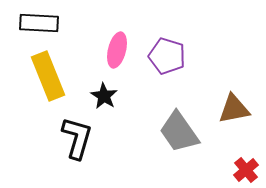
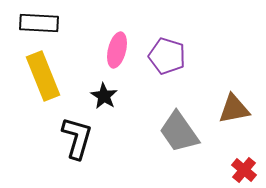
yellow rectangle: moved 5 px left
red cross: moved 2 px left; rotated 10 degrees counterclockwise
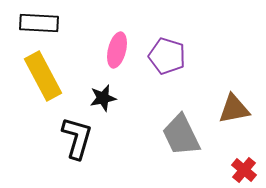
yellow rectangle: rotated 6 degrees counterclockwise
black star: moved 1 px left, 2 px down; rotated 28 degrees clockwise
gray trapezoid: moved 2 px right, 3 px down; rotated 9 degrees clockwise
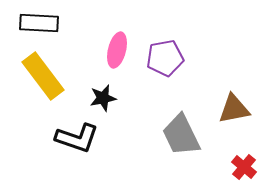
purple pentagon: moved 2 px left, 2 px down; rotated 27 degrees counterclockwise
yellow rectangle: rotated 9 degrees counterclockwise
black L-shape: rotated 93 degrees clockwise
red cross: moved 3 px up
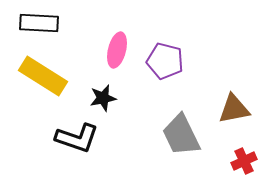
purple pentagon: moved 3 px down; rotated 24 degrees clockwise
yellow rectangle: rotated 21 degrees counterclockwise
red cross: moved 6 px up; rotated 25 degrees clockwise
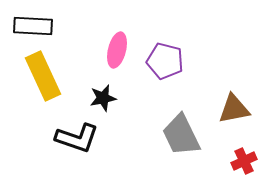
black rectangle: moved 6 px left, 3 px down
yellow rectangle: rotated 33 degrees clockwise
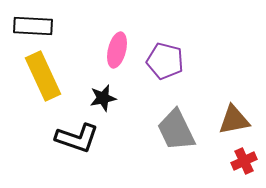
brown triangle: moved 11 px down
gray trapezoid: moved 5 px left, 5 px up
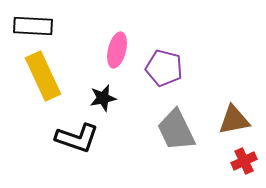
purple pentagon: moved 1 px left, 7 px down
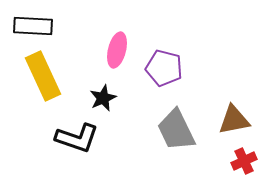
black star: rotated 12 degrees counterclockwise
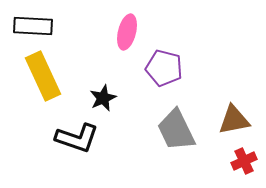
pink ellipse: moved 10 px right, 18 px up
